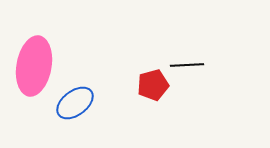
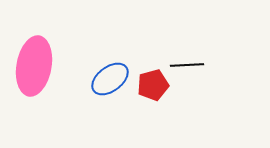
blue ellipse: moved 35 px right, 24 px up
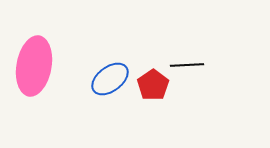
red pentagon: rotated 20 degrees counterclockwise
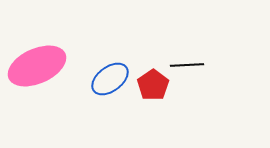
pink ellipse: moved 3 px right; rotated 56 degrees clockwise
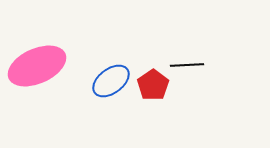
blue ellipse: moved 1 px right, 2 px down
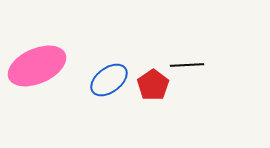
blue ellipse: moved 2 px left, 1 px up
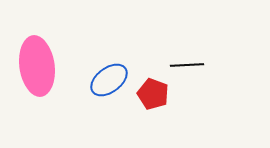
pink ellipse: rotated 74 degrees counterclockwise
red pentagon: moved 9 px down; rotated 16 degrees counterclockwise
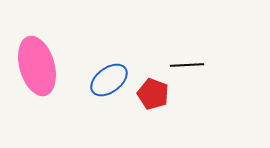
pink ellipse: rotated 8 degrees counterclockwise
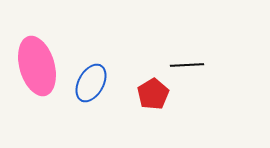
blue ellipse: moved 18 px left, 3 px down; rotated 24 degrees counterclockwise
red pentagon: rotated 20 degrees clockwise
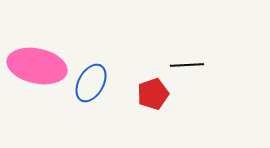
pink ellipse: rotated 62 degrees counterclockwise
red pentagon: rotated 12 degrees clockwise
